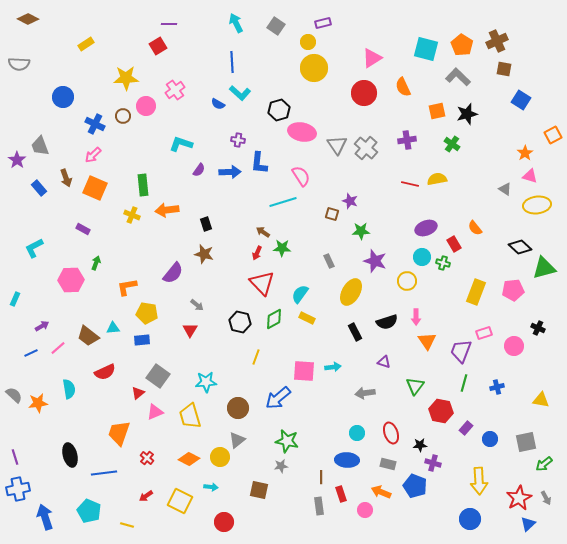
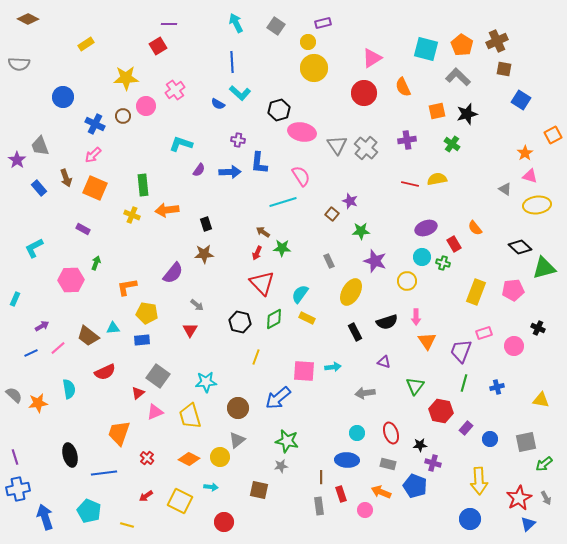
brown square at (332, 214): rotated 24 degrees clockwise
brown star at (204, 254): rotated 18 degrees counterclockwise
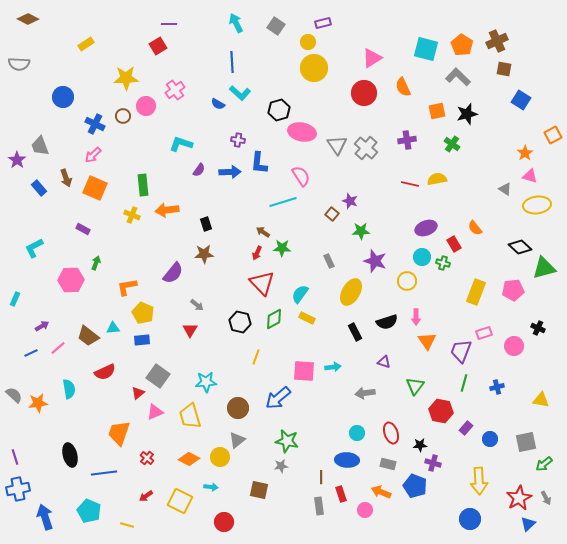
yellow pentagon at (147, 313): moved 4 px left; rotated 15 degrees clockwise
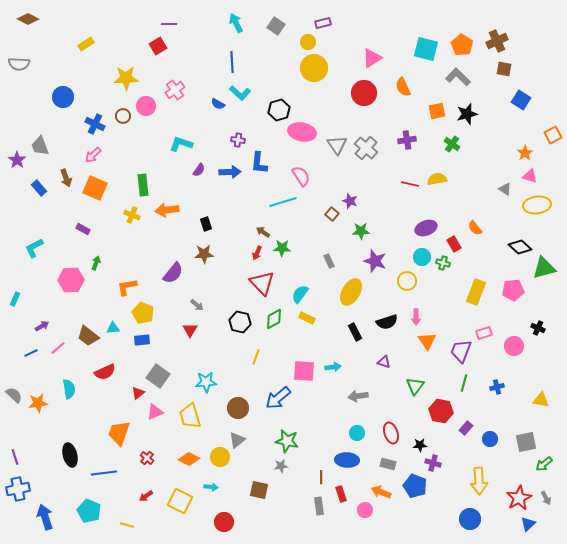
gray arrow at (365, 393): moved 7 px left, 3 px down
